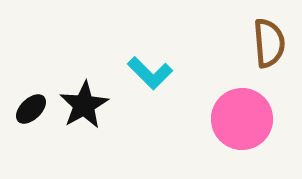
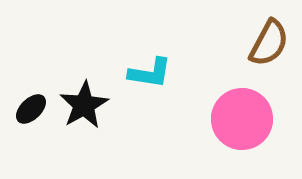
brown semicircle: rotated 33 degrees clockwise
cyan L-shape: rotated 36 degrees counterclockwise
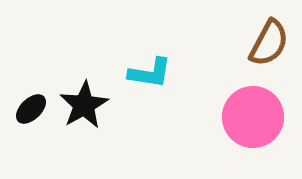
pink circle: moved 11 px right, 2 px up
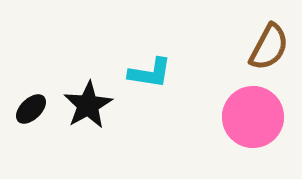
brown semicircle: moved 4 px down
black star: moved 4 px right
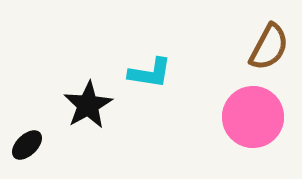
black ellipse: moved 4 px left, 36 px down
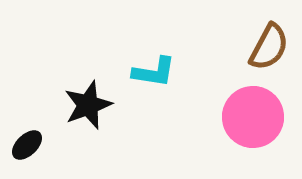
cyan L-shape: moved 4 px right, 1 px up
black star: rotated 9 degrees clockwise
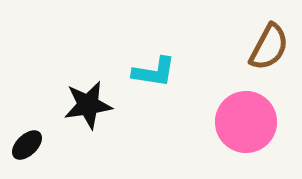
black star: rotated 12 degrees clockwise
pink circle: moved 7 px left, 5 px down
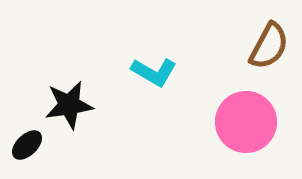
brown semicircle: moved 1 px up
cyan L-shape: rotated 21 degrees clockwise
black star: moved 19 px left
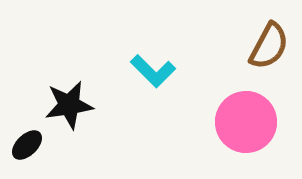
cyan L-shape: moved 1 px left, 1 px up; rotated 15 degrees clockwise
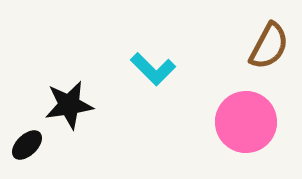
cyan L-shape: moved 2 px up
